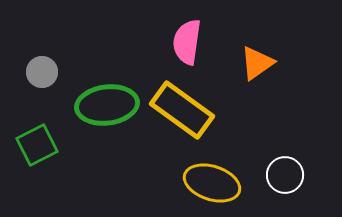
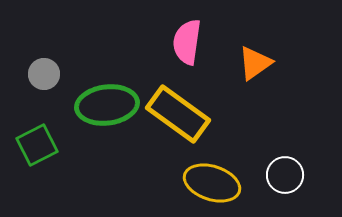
orange triangle: moved 2 px left
gray circle: moved 2 px right, 2 px down
yellow rectangle: moved 4 px left, 4 px down
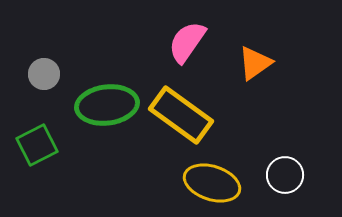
pink semicircle: rotated 27 degrees clockwise
yellow rectangle: moved 3 px right, 1 px down
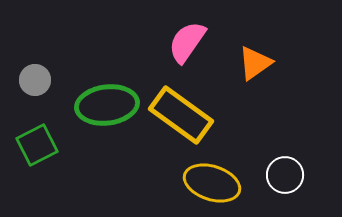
gray circle: moved 9 px left, 6 px down
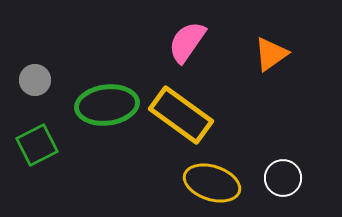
orange triangle: moved 16 px right, 9 px up
white circle: moved 2 px left, 3 px down
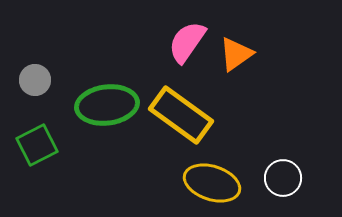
orange triangle: moved 35 px left
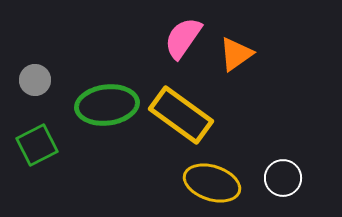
pink semicircle: moved 4 px left, 4 px up
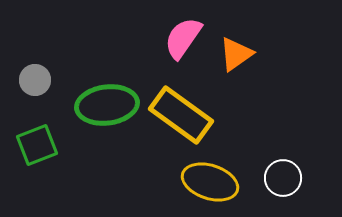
green square: rotated 6 degrees clockwise
yellow ellipse: moved 2 px left, 1 px up
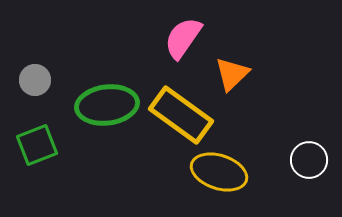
orange triangle: moved 4 px left, 20 px down; rotated 9 degrees counterclockwise
white circle: moved 26 px right, 18 px up
yellow ellipse: moved 9 px right, 10 px up
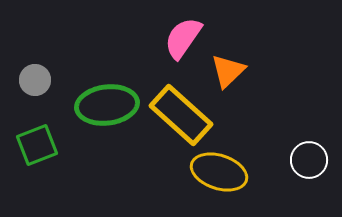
orange triangle: moved 4 px left, 3 px up
yellow rectangle: rotated 6 degrees clockwise
